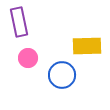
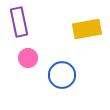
yellow rectangle: moved 17 px up; rotated 8 degrees counterclockwise
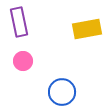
pink circle: moved 5 px left, 3 px down
blue circle: moved 17 px down
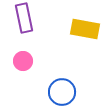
purple rectangle: moved 5 px right, 4 px up
yellow rectangle: moved 2 px left; rotated 20 degrees clockwise
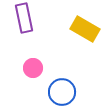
yellow rectangle: rotated 20 degrees clockwise
pink circle: moved 10 px right, 7 px down
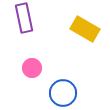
pink circle: moved 1 px left
blue circle: moved 1 px right, 1 px down
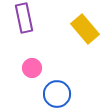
yellow rectangle: rotated 20 degrees clockwise
blue circle: moved 6 px left, 1 px down
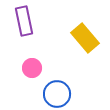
purple rectangle: moved 3 px down
yellow rectangle: moved 9 px down
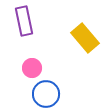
blue circle: moved 11 px left
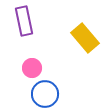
blue circle: moved 1 px left
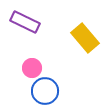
purple rectangle: moved 1 px right, 1 px down; rotated 52 degrees counterclockwise
blue circle: moved 3 px up
